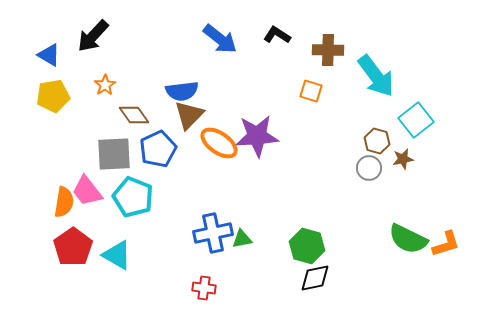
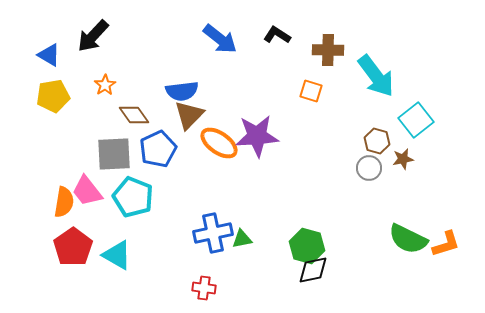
black diamond: moved 2 px left, 8 px up
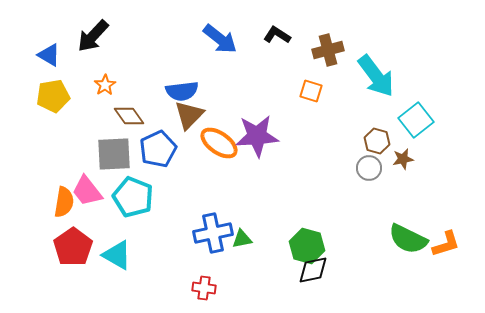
brown cross: rotated 16 degrees counterclockwise
brown diamond: moved 5 px left, 1 px down
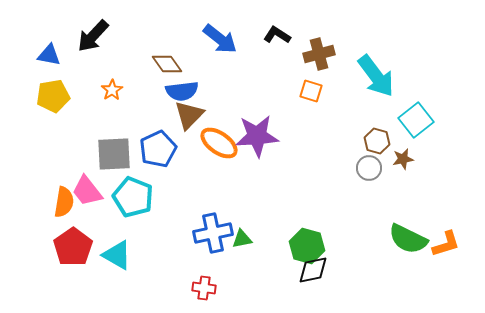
brown cross: moved 9 px left, 4 px down
blue triangle: rotated 20 degrees counterclockwise
orange star: moved 7 px right, 5 px down
brown diamond: moved 38 px right, 52 px up
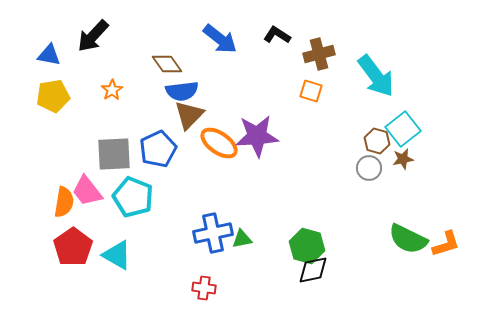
cyan square: moved 13 px left, 9 px down
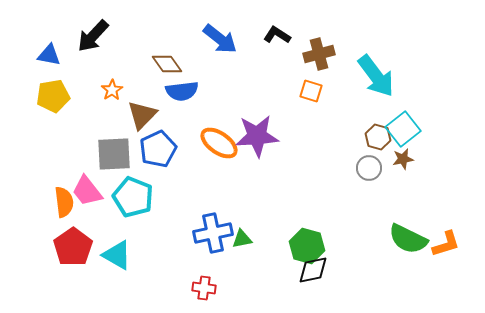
brown triangle: moved 47 px left
brown hexagon: moved 1 px right, 4 px up
orange semicircle: rotated 16 degrees counterclockwise
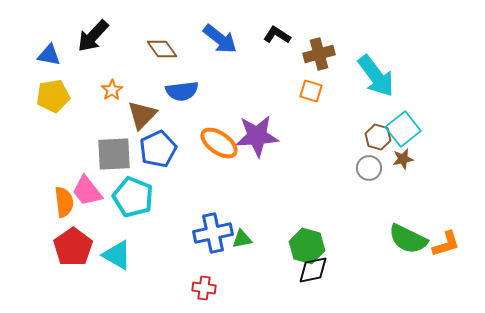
brown diamond: moved 5 px left, 15 px up
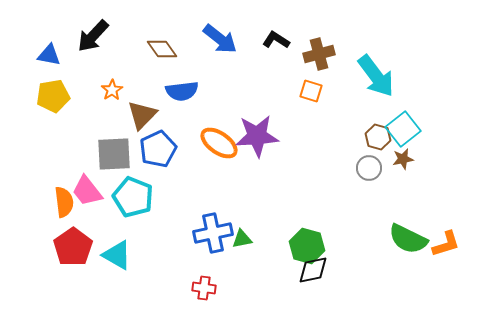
black L-shape: moved 1 px left, 5 px down
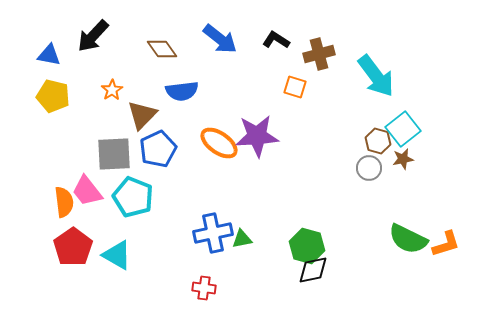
orange square: moved 16 px left, 4 px up
yellow pentagon: rotated 24 degrees clockwise
brown hexagon: moved 4 px down
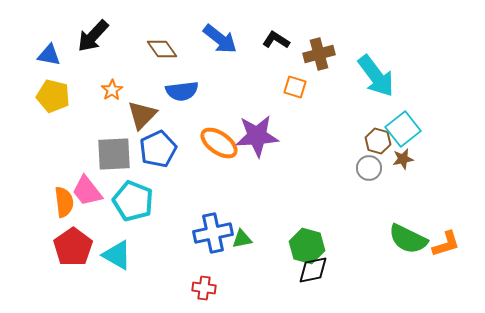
cyan pentagon: moved 4 px down
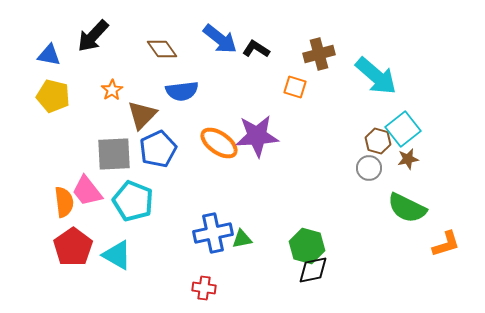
black L-shape: moved 20 px left, 9 px down
cyan arrow: rotated 12 degrees counterclockwise
brown star: moved 5 px right
green semicircle: moved 1 px left, 31 px up
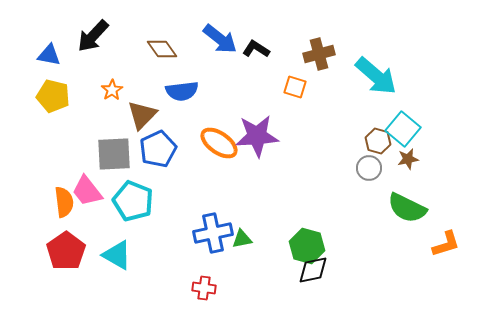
cyan square: rotated 12 degrees counterclockwise
red pentagon: moved 7 px left, 4 px down
